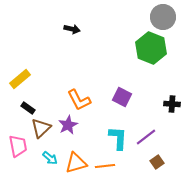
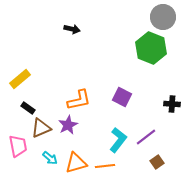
orange L-shape: rotated 75 degrees counterclockwise
brown triangle: rotated 20 degrees clockwise
cyan L-shape: moved 2 px down; rotated 35 degrees clockwise
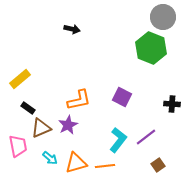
brown square: moved 1 px right, 3 px down
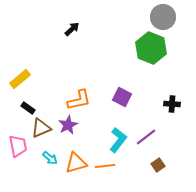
black arrow: rotated 56 degrees counterclockwise
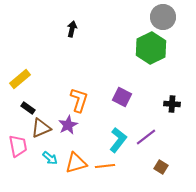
black arrow: rotated 35 degrees counterclockwise
green hexagon: rotated 12 degrees clockwise
orange L-shape: rotated 60 degrees counterclockwise
brown square: moved 3 px right, 2 px down; rotated 24 degrees counterclockwise
